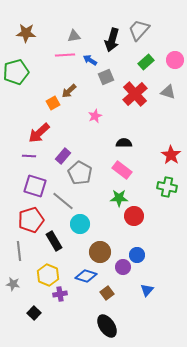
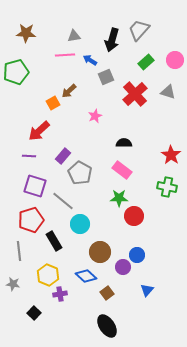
red arrow at (39, 133): moved 2 px up
blue diamond at (86, 276): rotated 25 degrees clockwise
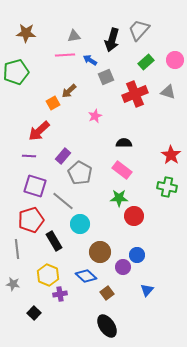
red cross at (135, 94): rotated 20 degrees clockwise
gray line at (19, 251): moved 2 px left, 2 px up
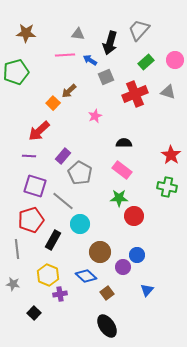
gray triangle at (74, 36): moved 4 px right, 2 px up; rotated 16 degrees clockwise
black arrow at (112, 40): moved 2 px left, 3 px down
orange square at (53, 103): rotated 16 degrees counterclockwise
black rectangle at (54, 241): moved 1 px left, 1 px up; rotated 60 degrees clockwise
